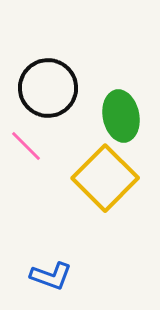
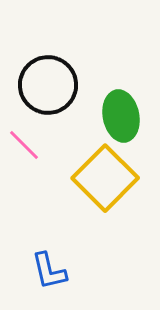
black circle: moved 3 px up
pink line: moved 2 px left, 1 px up
blue L-shape: moved 2 px left, 5 px up; rotated 57 degrees clockwise
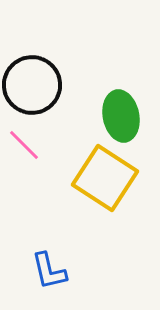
black circle: moved 16 px left
yellow square: rotated 12 degrees counterclockwise
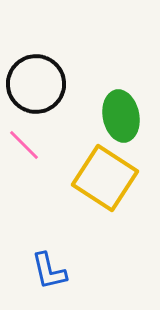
black circle: moved 4 px right, 1 px up
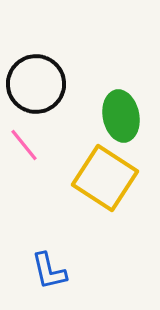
pink line: rotated 6 degrees clockwise
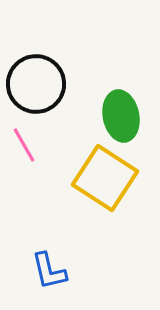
pink line: rotated 9 degrees clockwise
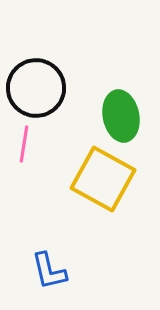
black circle: moved 4 px down
pink line: moved 1 px up; rotated 39 degrees clockwise
yellow square: moved 2 px left, 1 px down; rotated 4 degrees counterclockwise
